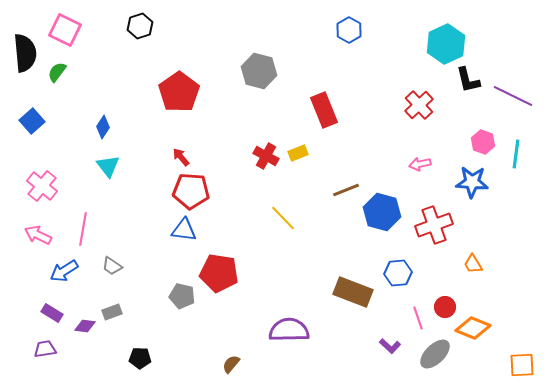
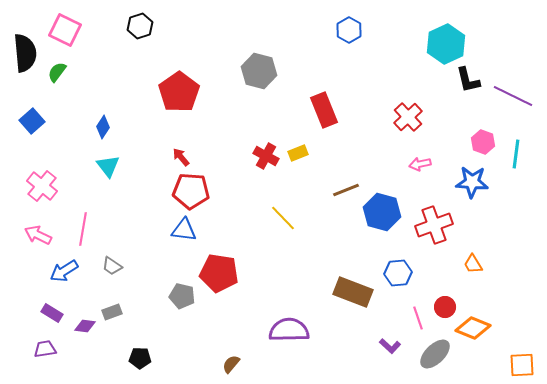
red cross at (419, 105): moved 11 px left, 12 px down
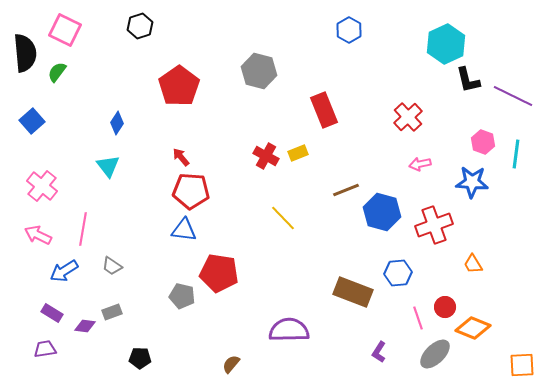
red pentagon at (179, 92): moved 6 px up
blue diamond at (103, 127): moved 14 px right, 4 px up
purple L-shape at (390, 346): moved 11 px left, 6 px down; rotated 80 degrees clockwise
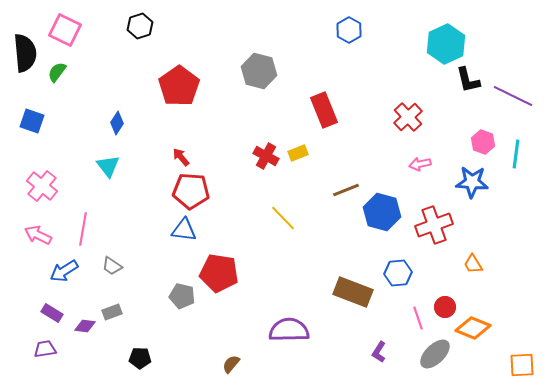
blue square at (32, 121): rotated 30 degrees counterclockwise
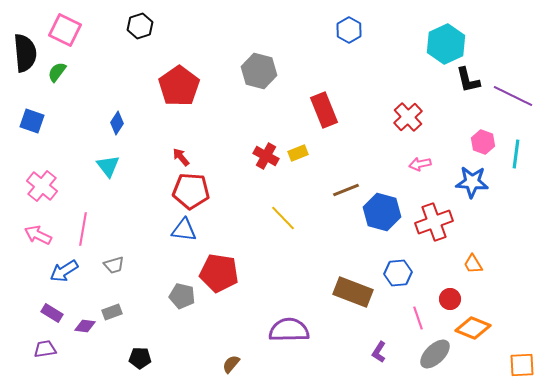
red cross at (434, 225): moved 3 px up
gray trapezoid at (112, 266): moved 2 px right, 1 px up; rotated 50 degrees counterclockwise
red circle at (445, 307): moved 5 px right, 8 px up
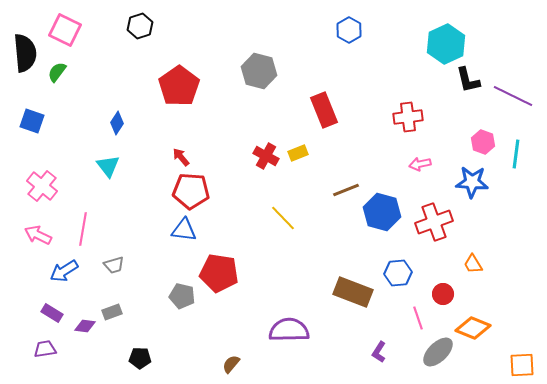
red cross at (408, 117): rotated 36 degrees clockwise
red circle at (450, 299): moved 7 px left, 5 px up
gray ellipse at (435, 354): moved 3 px right, 2 px up
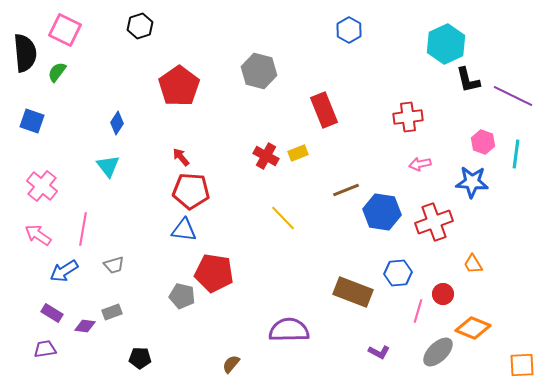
blue hexagon at (382, 212): rotated 6 degrees counterclockwise
pink arrow at (38, 235): rotated 8 degrees clockwise
red pentagon at (219, 273): moved 5 px left
pink line at (418, 318): moved 7 px up; rotated 35 degrees clockwise
purple L-shape at (379, 352): rotated 95 degrees counterclockwise
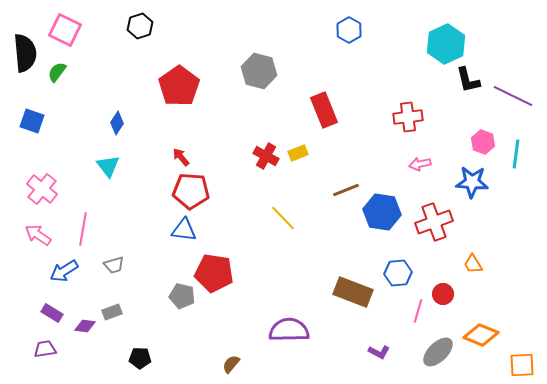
pink cross at (42, 186): moved 3 px down
orange diamond at (473, 328): moved 8 px right, 7 px down
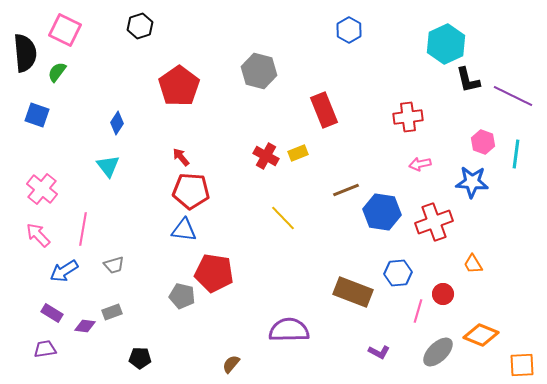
blue square at (32, 121): moved 5 px right, 6 px up
pink arrow at (38, 235): rotated 12 degrees clockwise
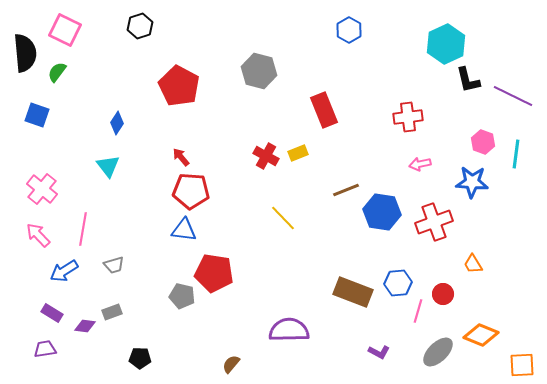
red pentagon at (179, 86): rotated 9 degrees counterclockwise
blue hexagon at (398, 273): moved 10 px down
